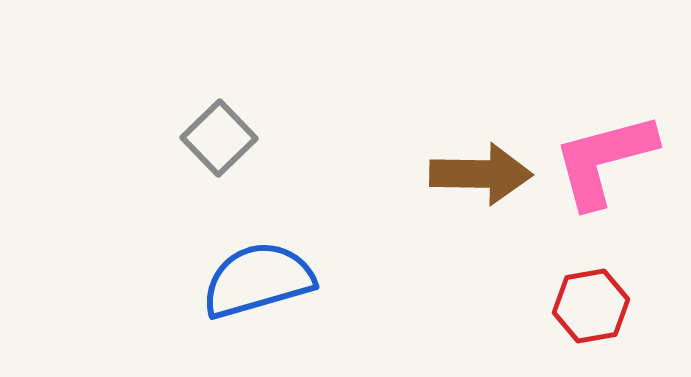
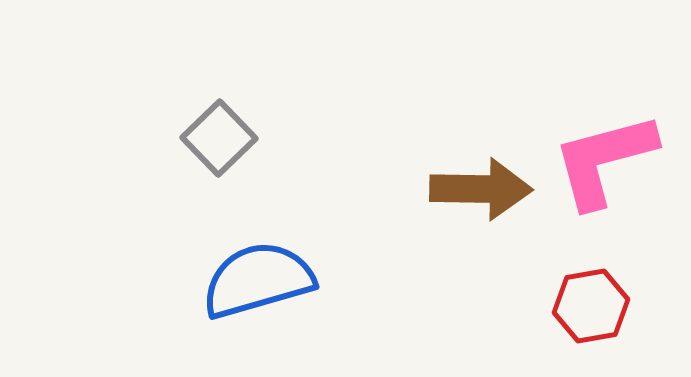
brown arrow: moved 15 px down
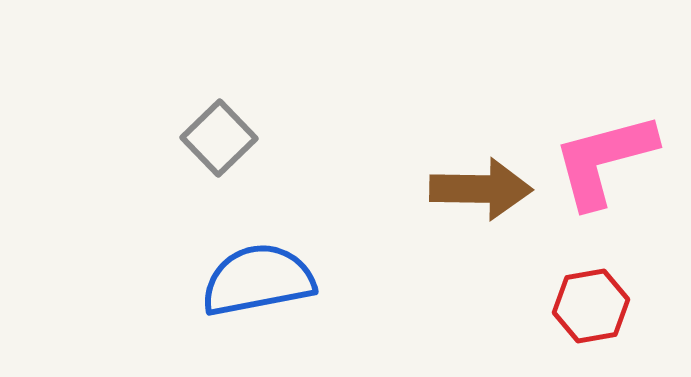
blue semicircle: rotated 5 degrees clockwise
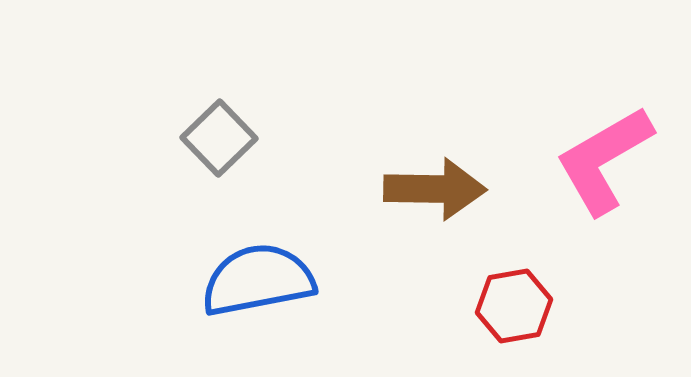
pink L-shape: rotated 15 degrees counterclockwise
brown arrow: moved 46 px left
red hexagon: moved 77 px left
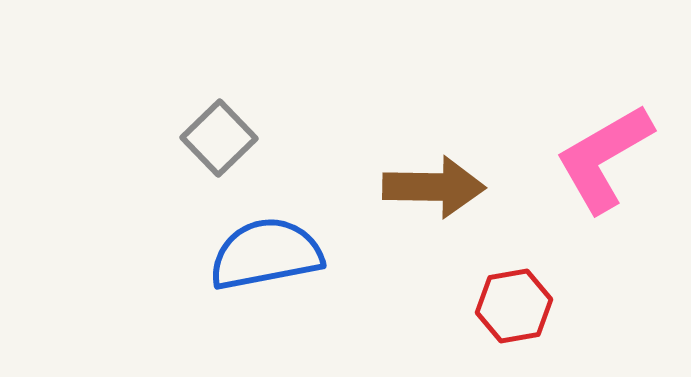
pink L-shape: moved 2 px up
brown arrow: moved 1 px left, 2 px up
blue semicircle: moved 8 px right, 26 px up
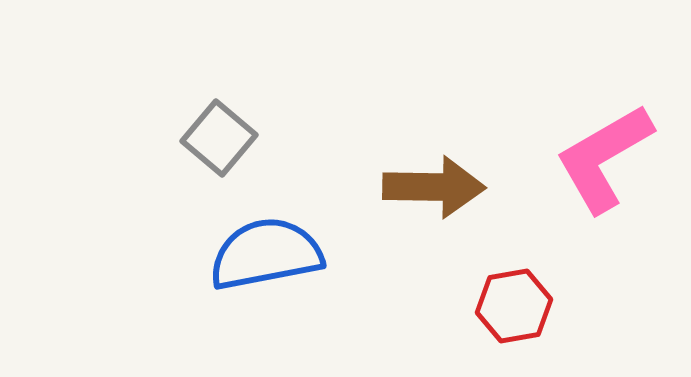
gray square: rotated 6 degrees counterclockwise
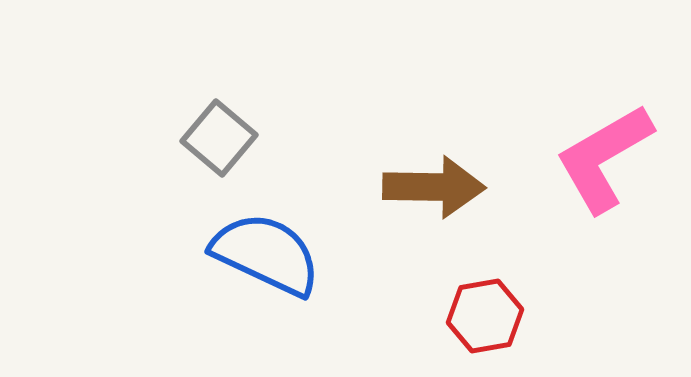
blue semicircle: rotated 36 degrees clockwise
red hexagon: moved 29 px left, 10 px down
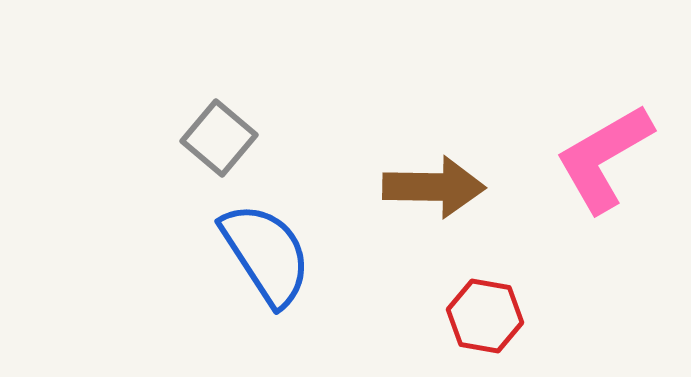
blue semicircle: rotated 32 degrees clockwise
red hexagon: rotated 20 degrees clockwise
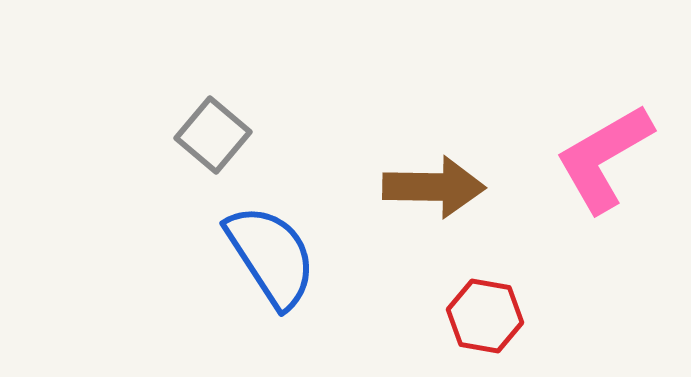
gray square: moved 6 px left, 3 px up
blue semicircle: moved 5 px right, 2 px down
